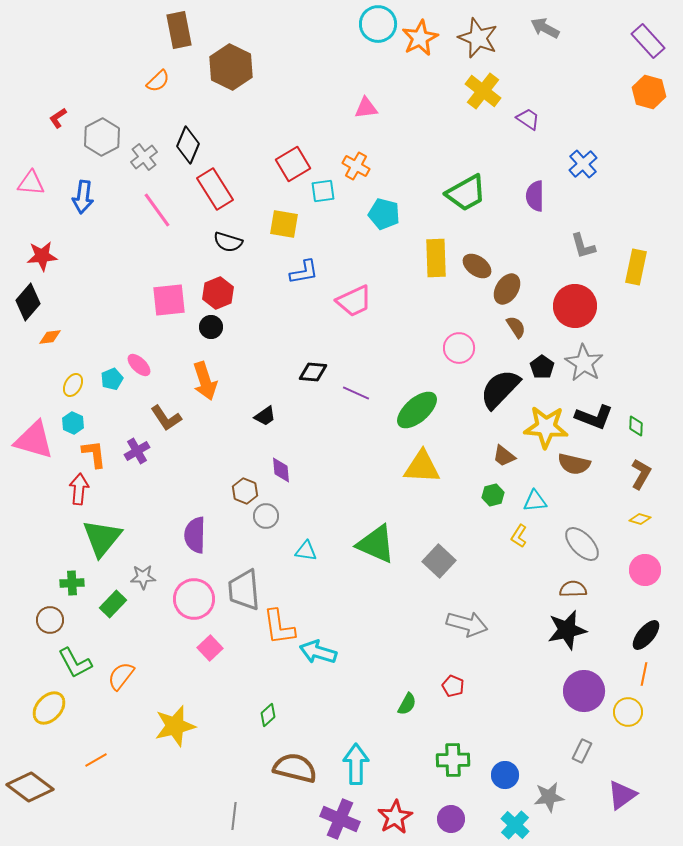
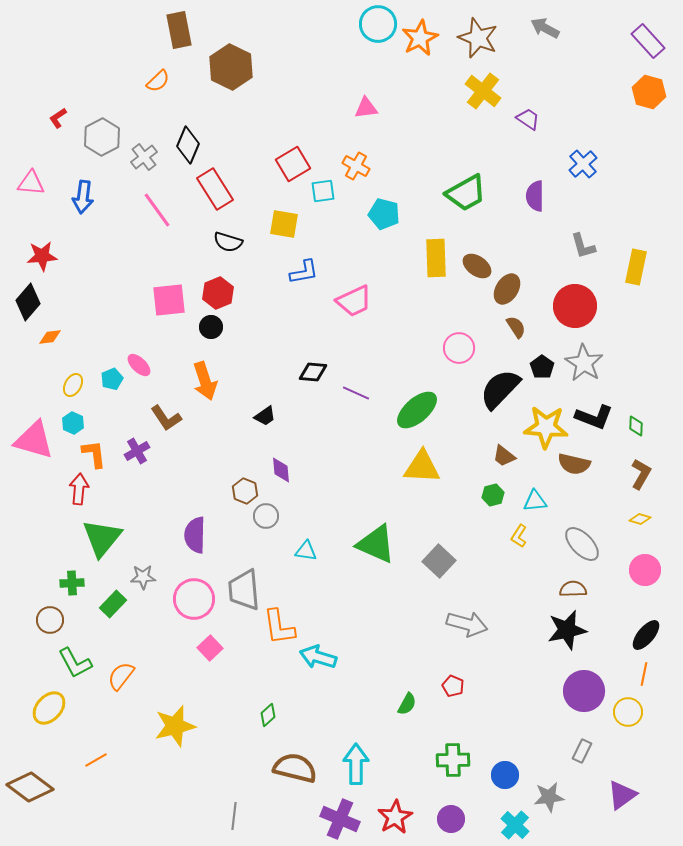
cyan arrow at (318, 652): moved 5 px down
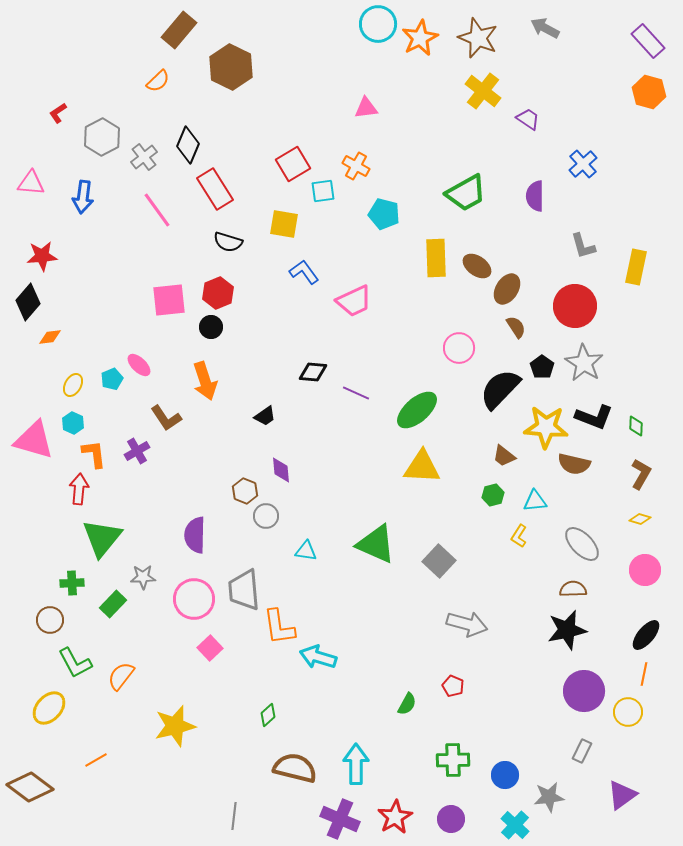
brown rectangle at (179, 30): rotated 51 degrees clockwise
red L-shape at (58, 118): moved 5 px up
blue L-shape at (304, 272): rotated 116 degrees counterclockwise
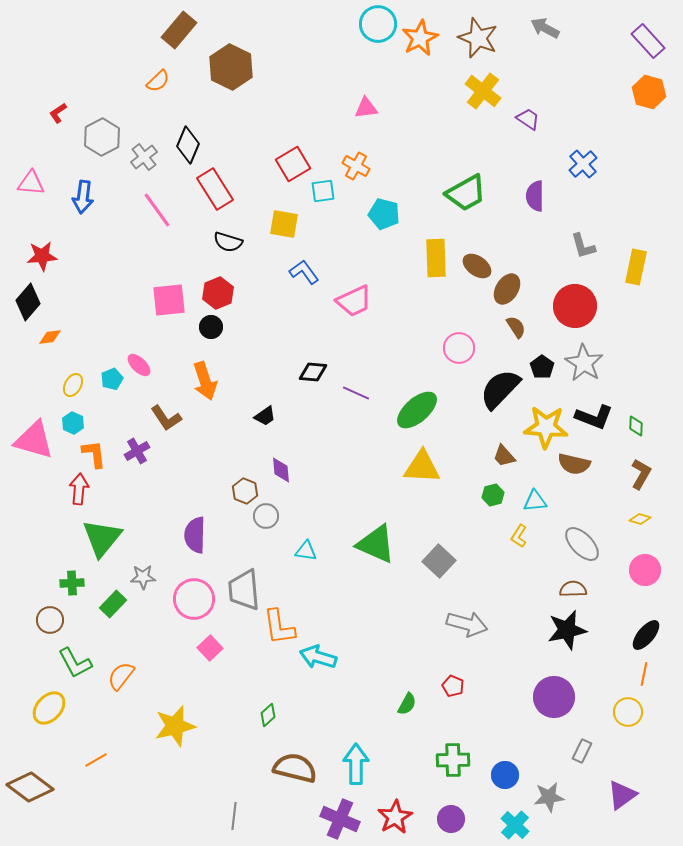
brown trapezoid at (504, 456): rotated 10 degrees clockwise
purple circle at (584, 691): moved 30 px left, 6 px down
